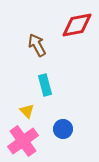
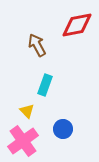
cyan rectangle: rotated 35 degrees clockwise
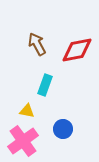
red diamond: moved 25 px down
brown arrow: moved 1 px up
yellow triangle: rotated 35 degrees counterclockwise
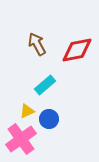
cyan rectangle: rotated 30 degrees clockwise
yellow triangle: rotated 35 degrees counterclockwise
blue circle: moved 14 px left, 10 px up
pink cross: moved 2 px left, 2 px up
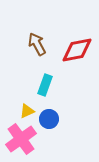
cyan rectangle: rotated 30 degrees counterclockwise
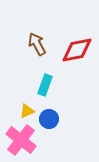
pink cross: moved 1 px down; rotated 16 degrees counterclockwise
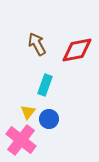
yellow triangle: moved 1 px right, 1 px down; rotated 28 degrees counterclockwise
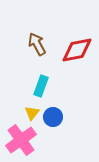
cyan rectangle: moved 4 px left, 1 px down
yellow triangle: moved 4 px right, 1 px down
blue circle: moved 4 px right, 2 px up
pink cross: rotated 16 degrees clockwise
